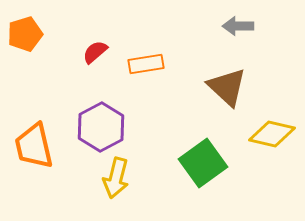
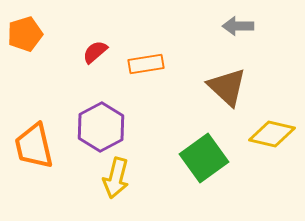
green square: moved 1 px right, 5 px up
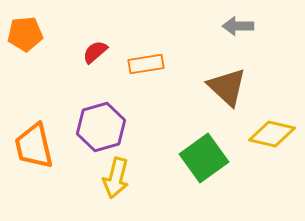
orange pentagon: rotated 12 degrees clockwise
purple hexagon: rotated 12 degrees clockwise
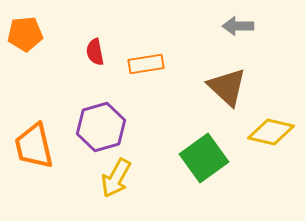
red semicircle: rotated 60 degrees counterclockwise
yellow diamond: moved 1 px left, 2 px up
yellow arrow: rotated 15 degrees clockwise
